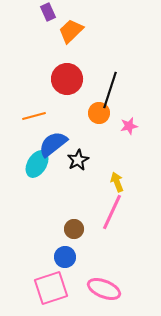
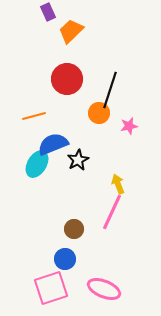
blue semicircle: rotated 16 degrees clockwise
yellow arrow: moved 1 px right, 2 px down
blue circle: moved 2 px down
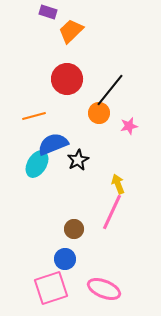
purple rectangle: rotated 48 degrees counterclockwise
black line: rotated 21 degrees clockwise
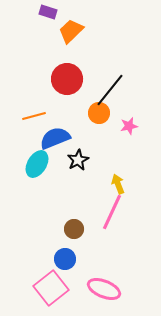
blue semicircle: moved 2 px right, 6 px up
pink square: rotated 20 degrees counterclockwise
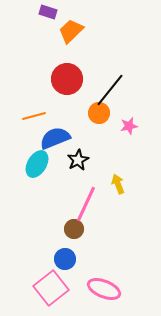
pink line: moved 26 px left, 8 px up
